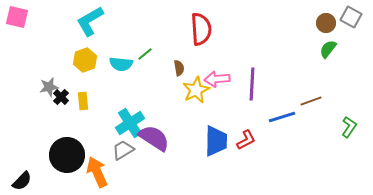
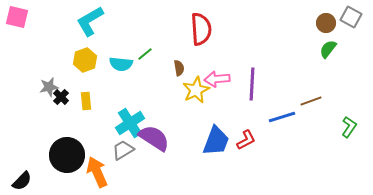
yellow rectangle: moved 3 px right
blue trapezoid: rotated 20 degrees clockwise
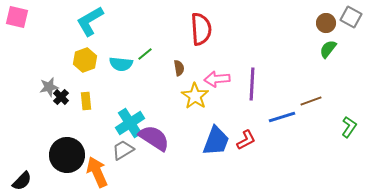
yellow star: moved 1 px left, 6 px down; rotated 12 degrees counterclockwise
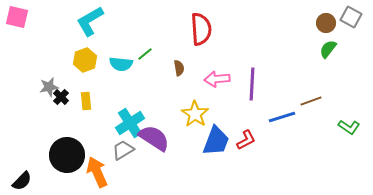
yellow star: moved 18 px down
green L-shape: rotated 90 degrees clockwise
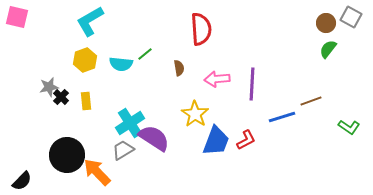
orange arrow: rotated 20 degrees counterclockwise
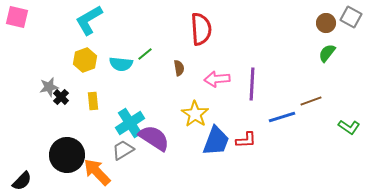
cyan L-shape: moved 1 px left, 1 px up
green semicircle: moved 1 px left, 4 px down
yellow rectangle: moved 7 px right
red L-shape: rotated 25 degrees clockwise
